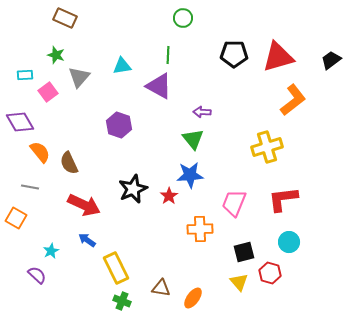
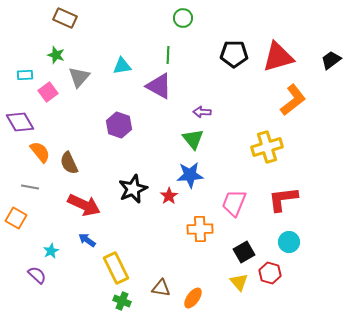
black square: rotated 15 degrees counterclockwise
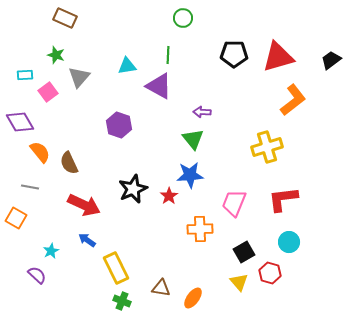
cyan triangle: moved 5 px right
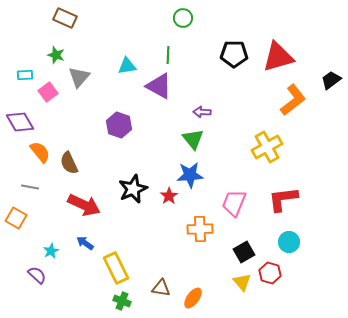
black trapezoid: moved 20 px down
yellow cross: rotated 12 degrees counterclockwise
blue arrow: moved 2 px left, 3 px down
yellow triangle: moved 3 px right
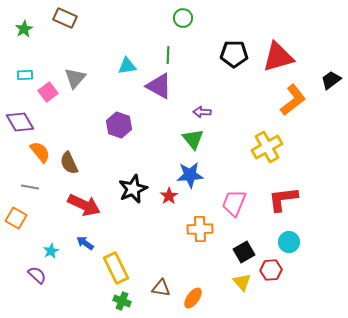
green star: moved 32 px left, 26 px up; rotated 24 degrees clockwise
gray triangle: moved 4 px left, 1 px down
red hexagon: moved 1 px right, 3 px up; rotated 20 degrees counterclockwise
